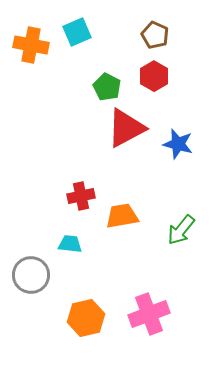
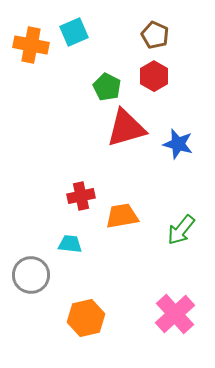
cyan square: moved 3 px left
red triangle: rotated 12 degrees clockwise
pink cross: moved 26 px right; rotated 21 degrees counterclockwise
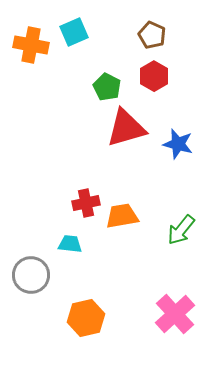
brown pentagon: moved 3 px left
red cross: moved 5 px right, 7 px down
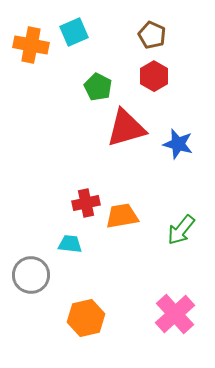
green pentagon: moved 9 px left
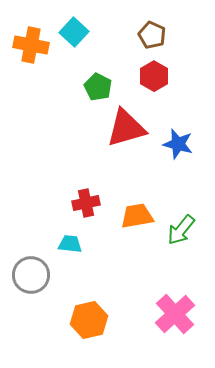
cyan square: rotated 24 degrees counterclockwise
orange trapezoid: moved 15 px right
orange hexagon: moved 3 px right, 2 px down
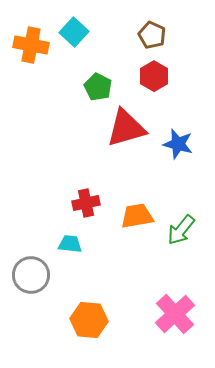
orange hexagon: rotated 18 degrees clockwise
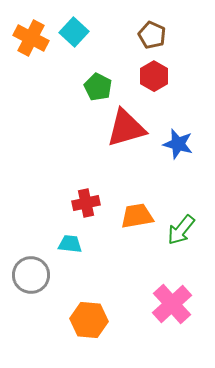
orange cross: moved 7 px up; rotated 16 degrees clockwise
pink cross: moved 3 px left, 10 px up
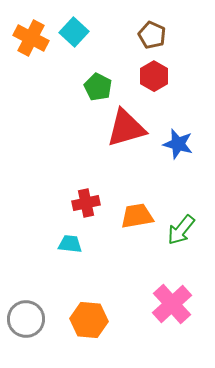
gray circle: moved 5 px left, 44 px down
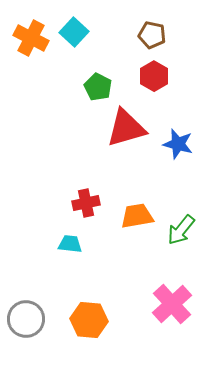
brown pentagon: rotated 12 degrees counterclockwise
